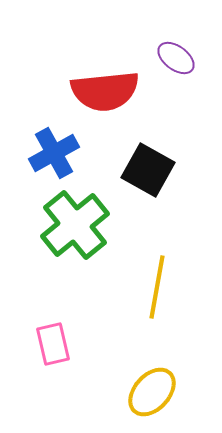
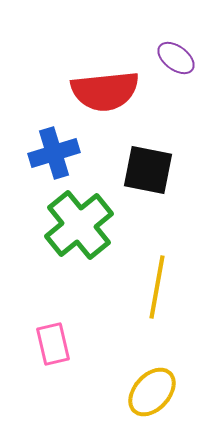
blue cross: rotated 12 degrees clockwise
black square: rotated 18 degrees counterclockwise
green cross: moved 4 px right
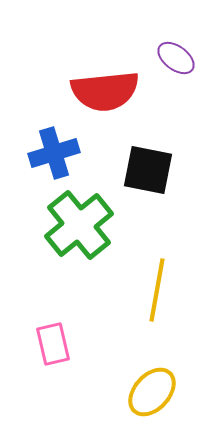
yellow line: moved 3 px down
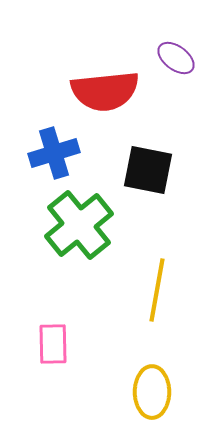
pink rectangle: rotated 12 degrees clockwise
yellow ellipse: rotated 42 degrees counterclockwise
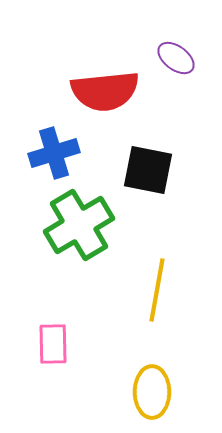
green cross: rotated 8 degrees clockwise
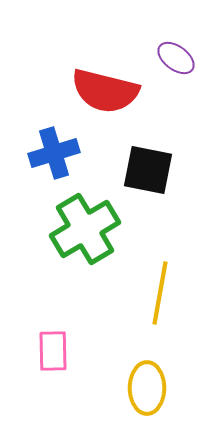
red semicircle: rotated 20 degrees clockwise
green cross: moved 6 px right, 4 px down
yellow line: moved 3 px right, 3 px down
pink rectangle: moved 7 px down
yellow ellipse: moved 5 px left, 4 px up
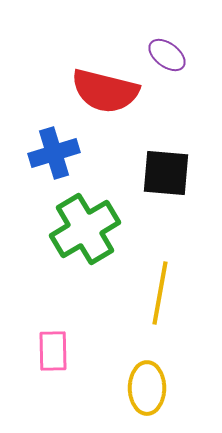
purple ellipse: moved 9 px left, 3 px up
black square: moved 18 px right, 3 px down; rotated 6 degrees counterclockwise
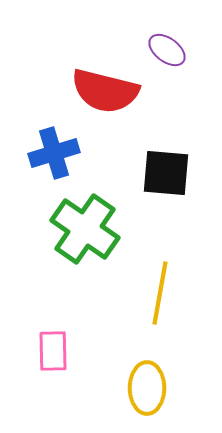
purple ellipse: moved 5 px up
green cross: rotated 24 degrees counterclockwise
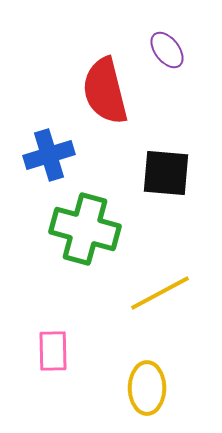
purple ellipse: rotated 15 degrees clockwise
red semicircle: rotated 62 degrees clockwise
blue cross: moved 5 px left, 2 px down
green cross: rotated 20 degrees counterclockwise
yellow line: rotated 52 degrees clockwise
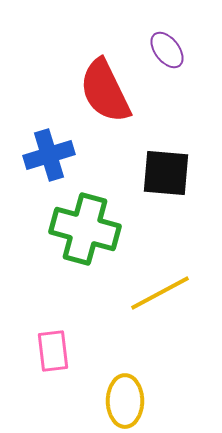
red semicircle: rotated 12 degrees counterclockwise
pink rectangle: rotated 6 degrees counterclockwise
yellow ellipse: moved 22 px left, 13 px down
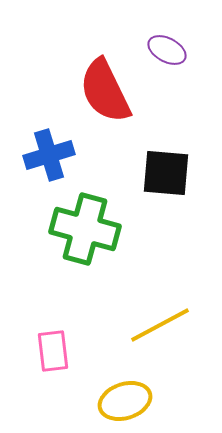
purple ellipse: rotated 24 degrees counterclockwise
yellow line: moved 32 px down
yellow ellipse: rotated 72 degrees clockwise
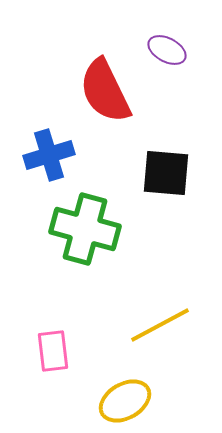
yellow ellipse: rotated 12 degrees counterclockwise
